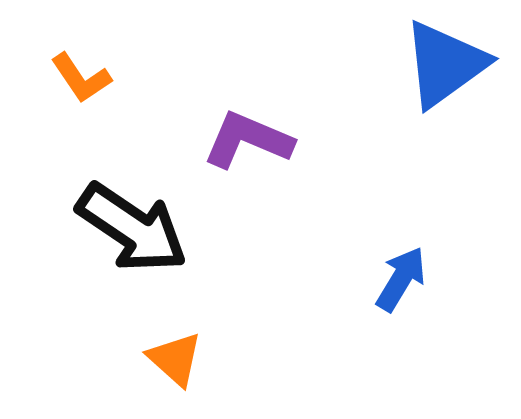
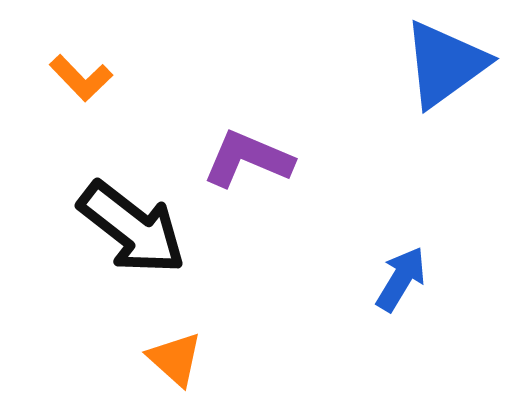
orange L-shape: rotated 10 degrees counterclockwise
purple L-shape: moved 19 px down
black arrow: rotated 4 degrees clockwise
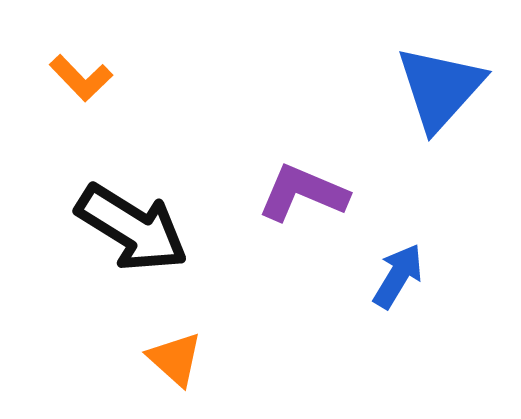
blue triangle: moved 5 px left, 24 px down; rotated 12 degrees counterclockwise
purple L-shape: moved 55 px right, 34 px down
black arrow: rotated 6 degrees counterclockwise
blue arrow: moved 3 px left, 3 px up
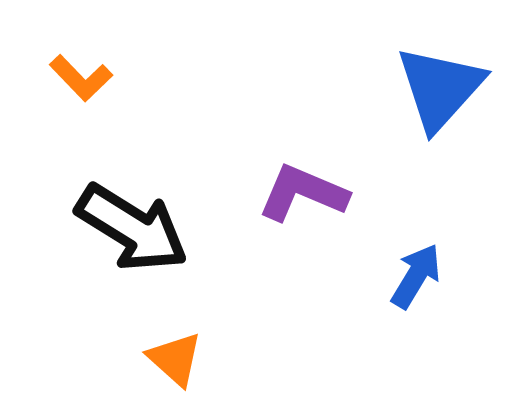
blue arrow: moved 18 px right
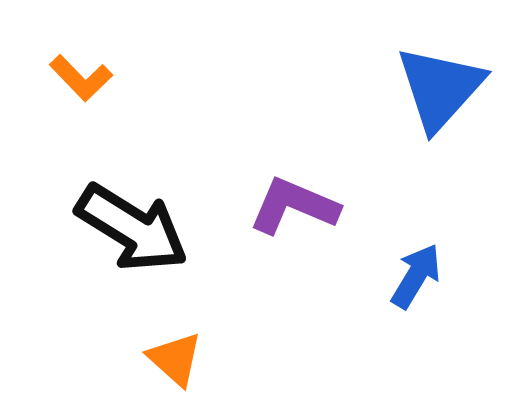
purple L-shape: moved 9 px left, 13 px down
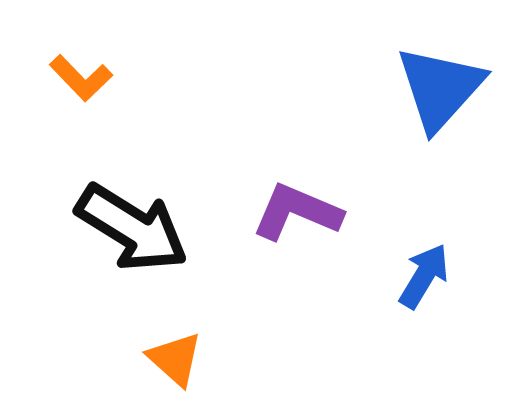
purple L-shape: moved 3 px right, 6 px down
blue arrow: moved 8 px right
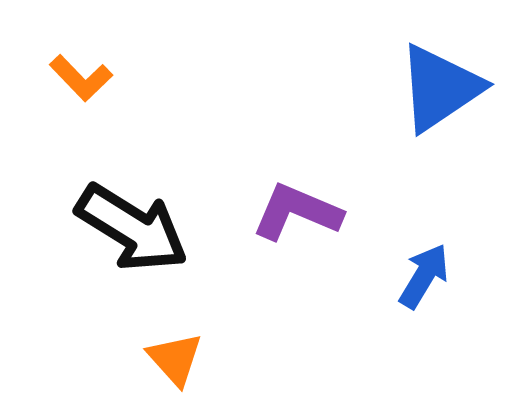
blue triangle: rotated 14 degrees clockwise
orange triangle: rotated 6 degrees clockwise
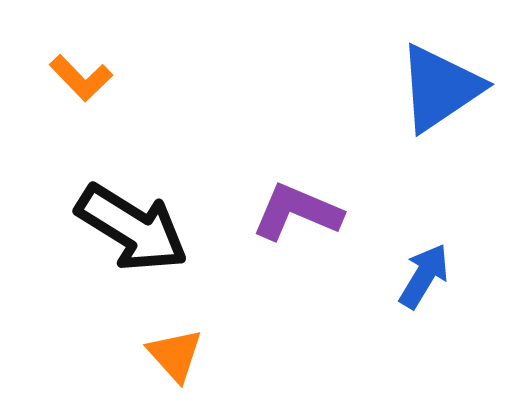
orange triangle: moved 4 px up
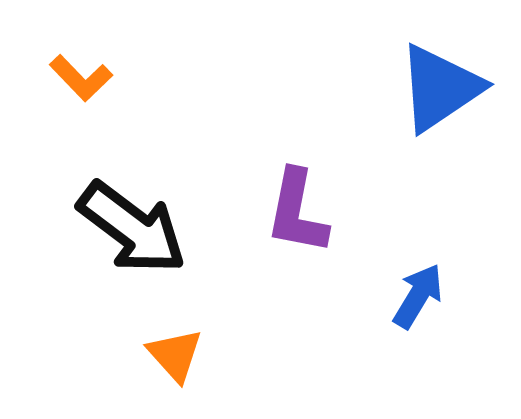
purple L-shape: rotated 102 degrees counterclockwise
black arrow: rotated 5 degrees clockwise
blue arrow: moved 6 px left, 20 px down
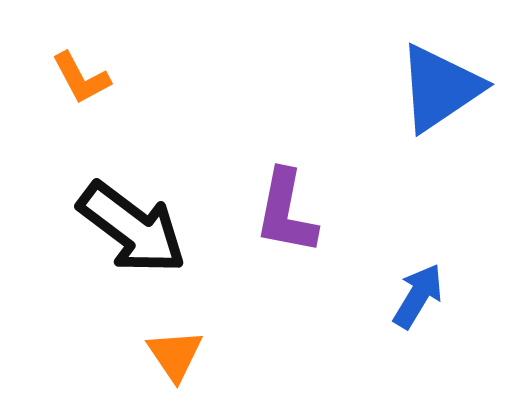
orange L-shape: rotated 16 degrees clockwise
purple L-shape: moved 11 px left
orange triangle: rotated 8 degrees clockwise
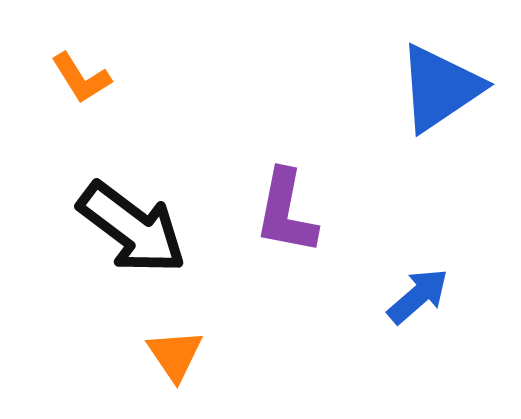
orange L-shape: rotated 4 degrees counterclockwise
blue arrow: rotated 18 degrees clockwise
